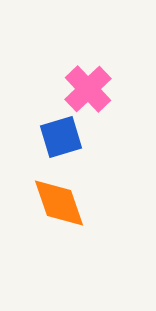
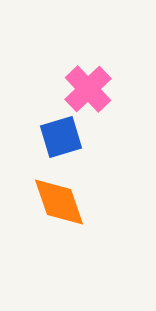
orange diamond: moved 1 px up
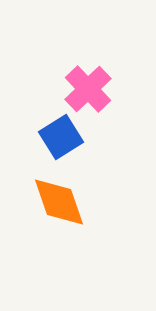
blue square: rotated 15 degrees counterclockwise
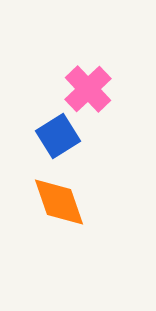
blue square: moved 3 px left, 1 px up
